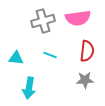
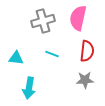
pink semicircle: rotated 110 degrees clockwise
cyan line: moved 2 px right, 1 px up
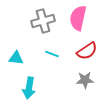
red semicircle: rotated 50 degrees clockwise
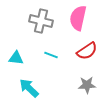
gray cross: moved 2 px left; rotated 30 degrees clockwise
cyan line: moved 1 px left, 1 px down
gray star: moved 2 px right, 5 px down
cyan arrow: rotated 125 degrees clockwise
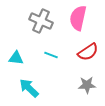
gray cross: rotated 10 degrees clockwise
red semicircle: moved 1 px right, 1 px down
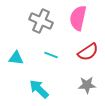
cyan arrow: moved 10 px right, 1 px down
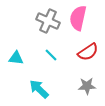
gray cross: moved 7 px right
cyan line: rotated 24 degrees clockwise
gray star: moved 1 px down
